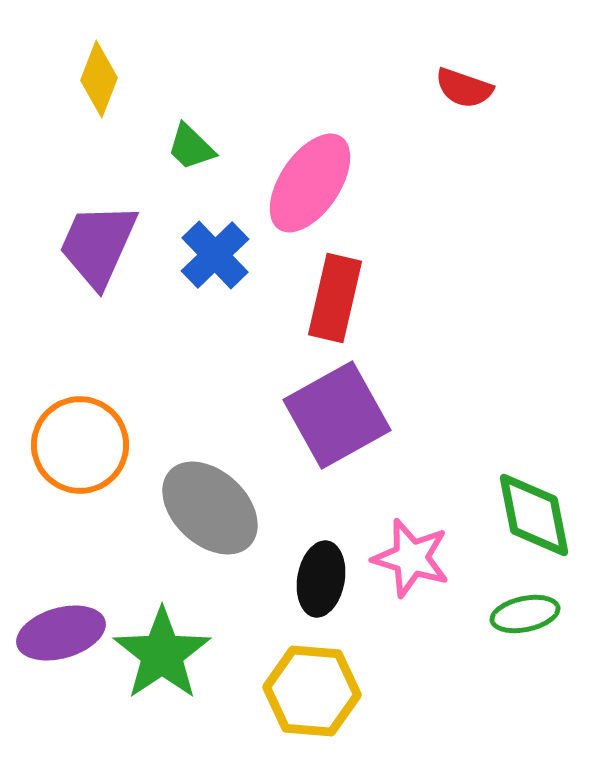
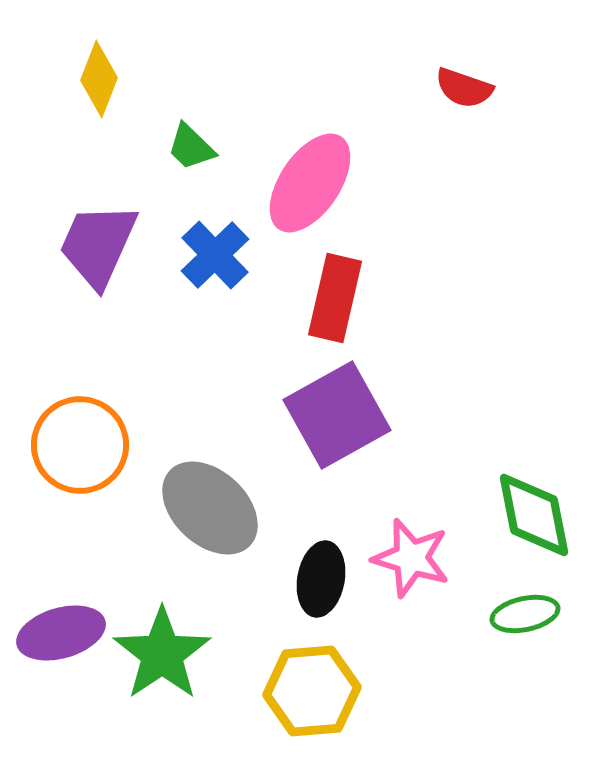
yellow hexagon: rotated 10 degrees counterclockwise
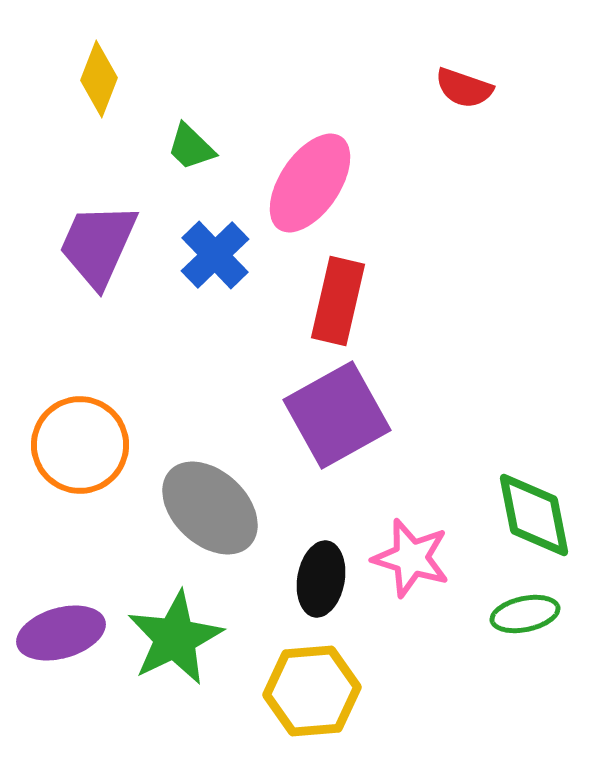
red rectangle: moved 3 px right, 3 px down
green star: moved 13 px right, 16 px up; rotated 8 degrees clockwise
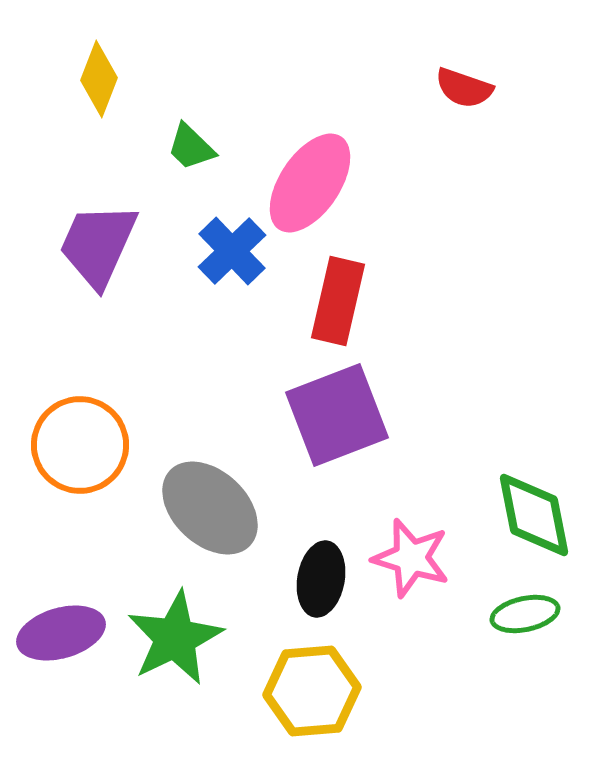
blue cross: moved 17 px right, 4 px up
purple square: rotated 8 degrees clockwise
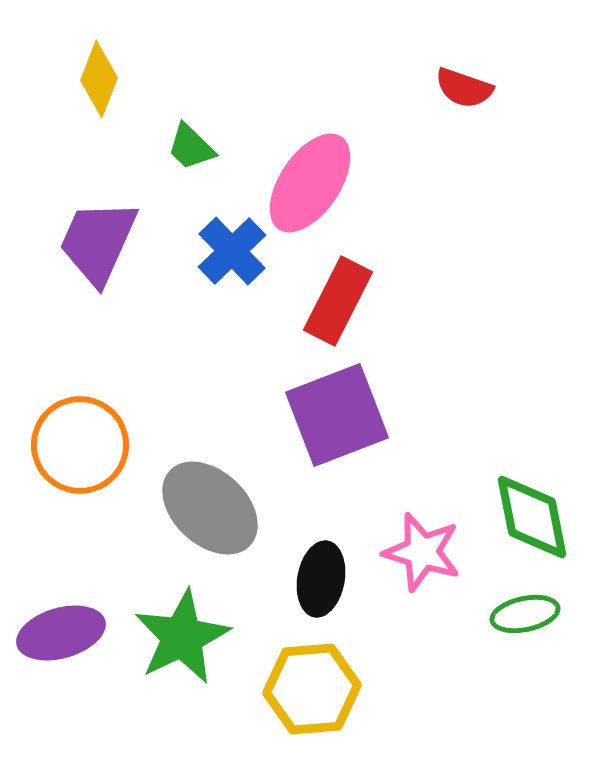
purple trapezoid: moved 3 px up
red rectangle: rotated 14 degrees clockwise
green diamond: moved 2 px left, 2 px down
pink star: moved 11 px right, 6 px up
green star: moved 7 px right, 1 px up
yellow hexagon: moved 2 px up
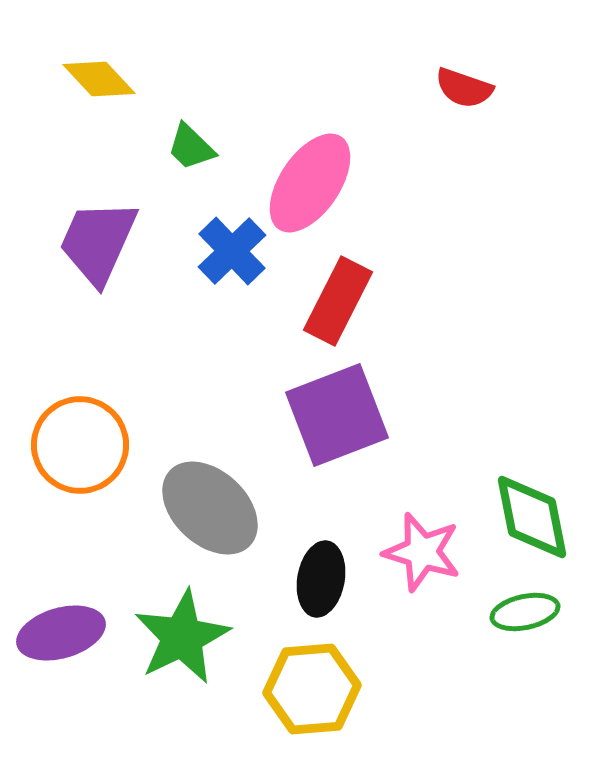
yellow diamond: rotated 64 degrees counterclockwise
green ellipse: moved 2 px up
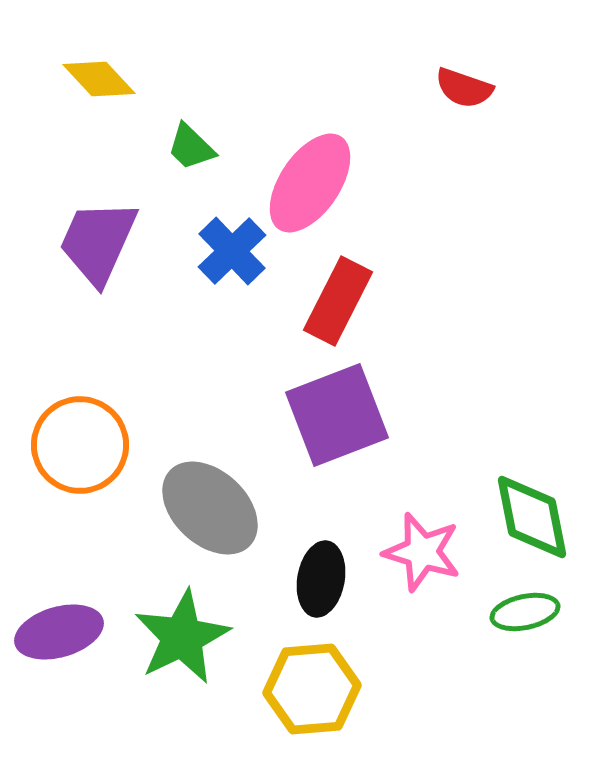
purple ellipse: moved 2 px left, 1 px up
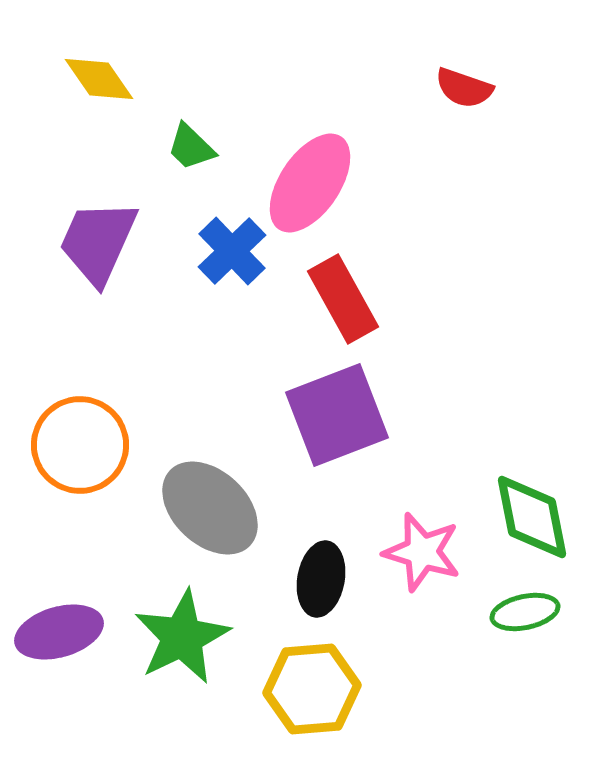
yellow diamond: rotated 8 degrees clockwise
red rectangle: moved 5 px right, 2 px up; rotated 56 degrees counterclockwise
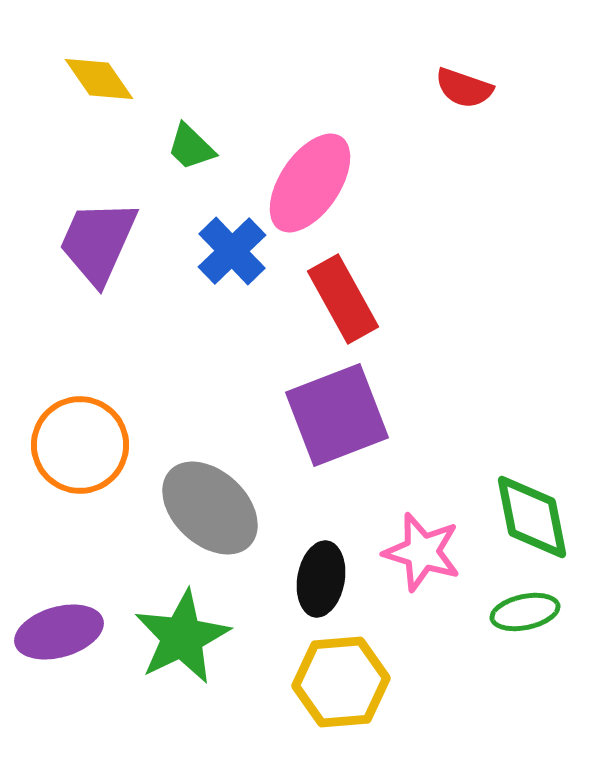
yellow hexagon: moved 29 px right, 7 px up
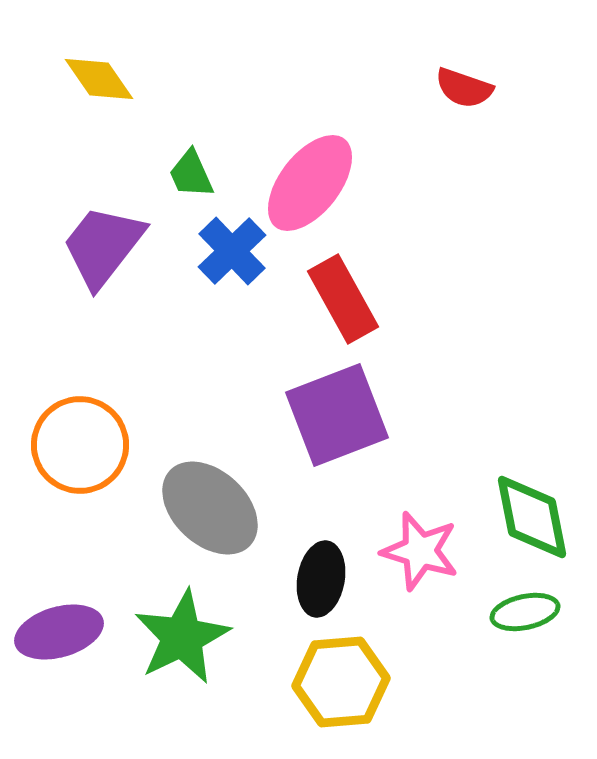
green trapezoid: moved 27 px down; rotated 22 degrees clockwise
pink ellipse: rotated 4 degrees clockwise
purple trapezoid: moved 5 px right, 4 px down; rotated 14 degrees clockwise
pink star: moved 2 px left, 1 px up
